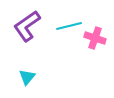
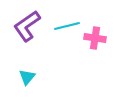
cyan line: moved 2 px left
pink cross: rotated 10 degrees counterclockwise
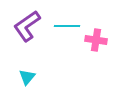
cyan line: rotated 15 degrees clockwise
pink cross: moved 1 px right, 2 px down
